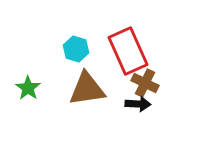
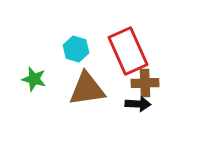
brown cross: rotated 28 degrees counterclockwise
green star: moved 6 px right, 9 px up; rotated 20 degrees counterclockwise
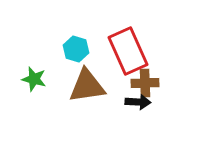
brown triangle: moved 3 px up
black arrow: moved 2 px up
